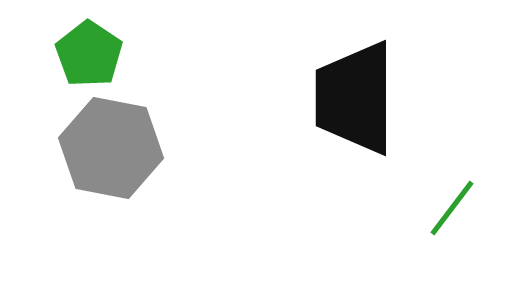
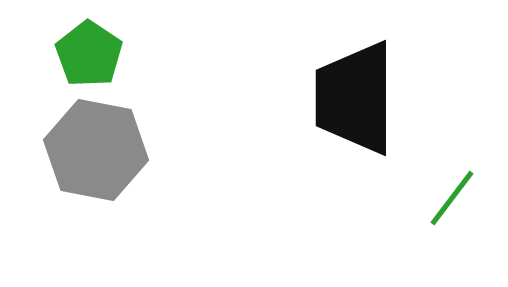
gray hexagon: moved 15 px left, 2 px down
green line: moved 10 px up
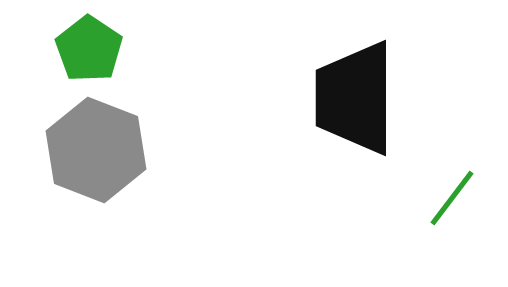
green pentagon: moved 5 px up
gray hexagon: rotated 10 degrees clockwise
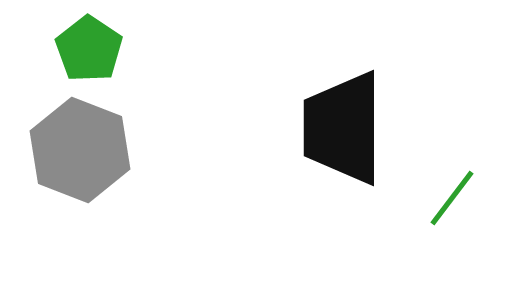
black trapezoid: moved 12 px left, 30 px down
gray hexagon: moved 16 px left
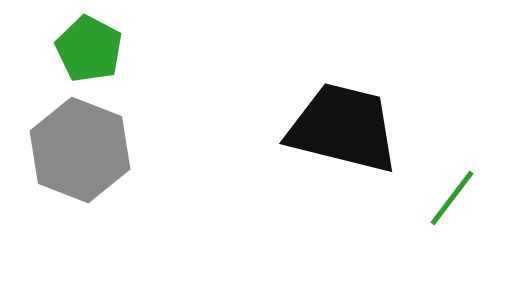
green pentagon: rotated 6 degrees counterclockwise
black trapezoid: rotated 104 degrees clockwise
